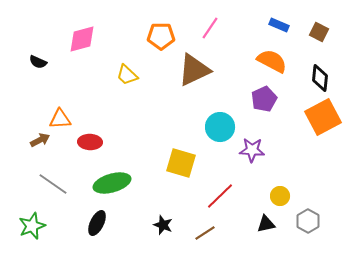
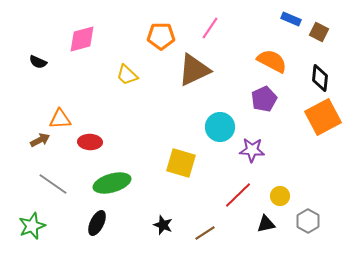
blue rectangle: moved 12 px right, 6 px up
red line: moved 18 px right, 1 px up
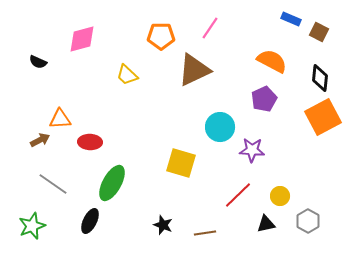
green ellipse: rotated 45 degrees counterclockwise
black ellipse: moved 7 px left, 2 px up
brown line: rotated 25 degrees clockwise
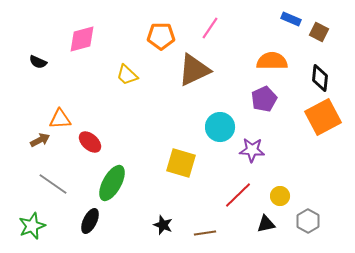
orange semicircle: rotated 28 degrees counterclockwise
red ellipse: rotated 40 degrees clockwise
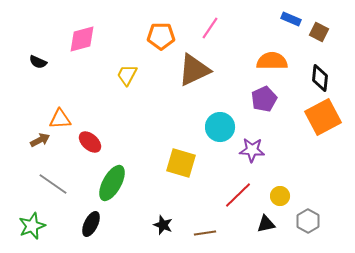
yellow trapezoid: rotated 75 degrees clockwise
black ellipse: moved 1 px right, 3 px down
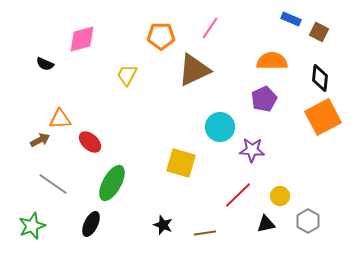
black semicircle: moved 7 px right, 2 px down
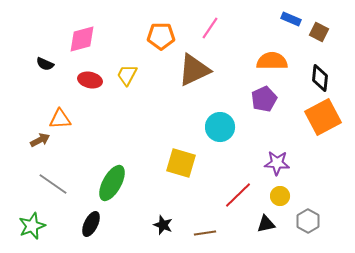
red ellipse: moved 62 px up; rotated 30 degrees counterclockwise
purple star: moved 25 px right, 13 px down
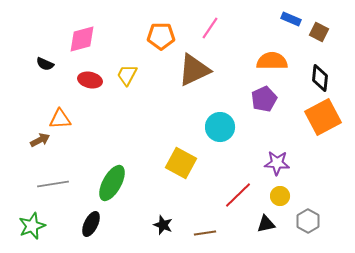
yellow square: rotated 12 degrees clockwise
gray line: rotated 44 degrees counterclockwise
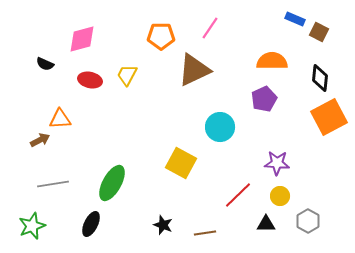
blue rectangle: moved 4 px right
orange square: moved 6 px right
black triangle: rotated 12 degrees clockwise
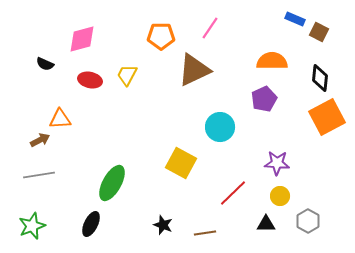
orange square: moved 2 px left
gray line: moved 14 px left, 9 px up
red line: moved 5 px left, 2 px up
